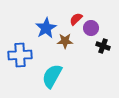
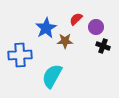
purple circle: moved 5 px right, 1 px up
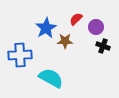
cyan semicircle: moved 1 px left, 2 px down; rotated 90 degrees clockwise
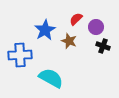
blue star: moved 1 px left, 2 px down
brown star: moved 4 px right; rotated 21 degrees clockwise
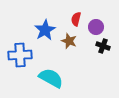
red semicircle: rotated 32 degrees counterclockwise
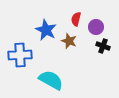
blue star: moved 1 px right; rotated 15 degrees counterclockwise
cyan semicircle: moved 2 px down
